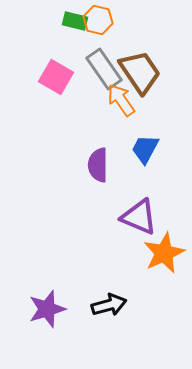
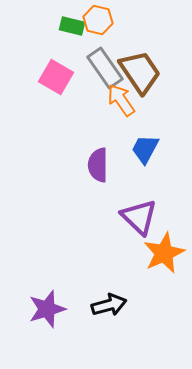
green rectangle: moved 3 px left, 5 px down
gray rectangle: moved 1 px right, 1 px up
purple triangle: rotated 21 degrees clockwise
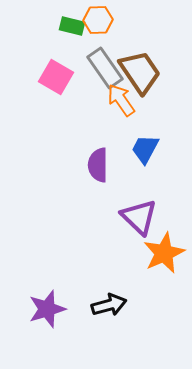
orange hexagon: rotated 16 degrees counterclockwise
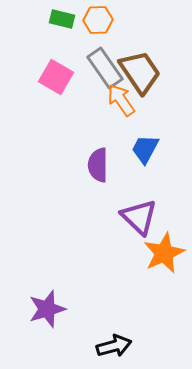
green rectangle: moved 10 px left, 7 px up
black arrow: moved 5 px right, 41 px down
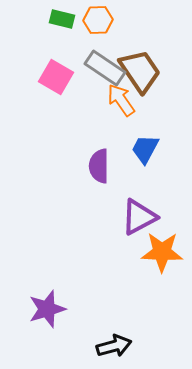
gray rectangle: rotated 21 degrees counterclockwise
brown trapezoid: moved 1 px up
purple semicircle: moved 1 px right, 1 px down
purple triangle: rotated 48 degrees clockwise
orange star: moved 2 px left, 1 px up; rotated 27 degrees clockwise
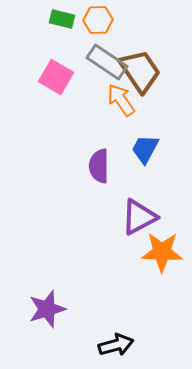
gray rectangle: moved 2 px right, 6 px up
black arrow: moved 2 px right, 1 px up
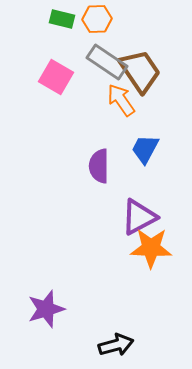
orange hexagon: moved 1 px left, 1 px up
orange star: moved 11 px left, 4 px up
purple star: moved 1 px left
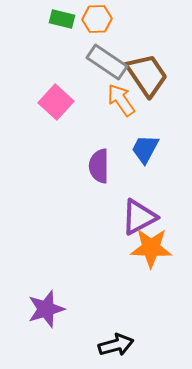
brown trapezoid: moved 7 px right, 4 px down
pink square: moved 25 px down; rotated 12 degrees clockwise
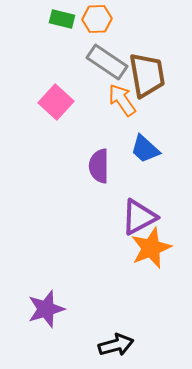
brown trapezoid: rotated 24 degrees clockwise
orange arrow: moved 1 px right
blue trapezoid: rotated 76 degrees counterclockwise
orange star: rotated 24 degrees counterclockwise
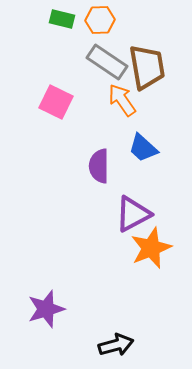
orange hexagon: moved 3 px right, 1 px down
brown trapezoid: moved 8 px up
pink square: rotated 16 degrees counterclockwise
blue trapezoid: moved 2 px left, 1 px up
purple triangle: moved 6 px left, 3 px up
